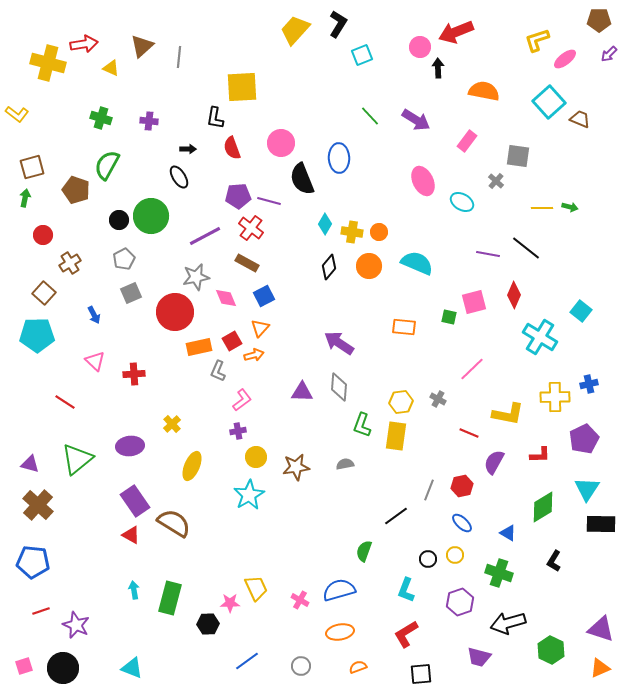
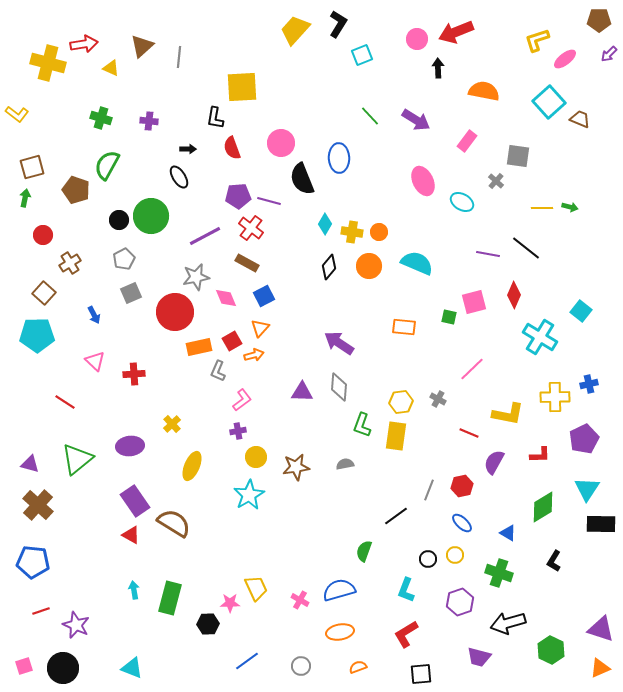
pink circle at (420, 47): moved 3 px left, 8 px up
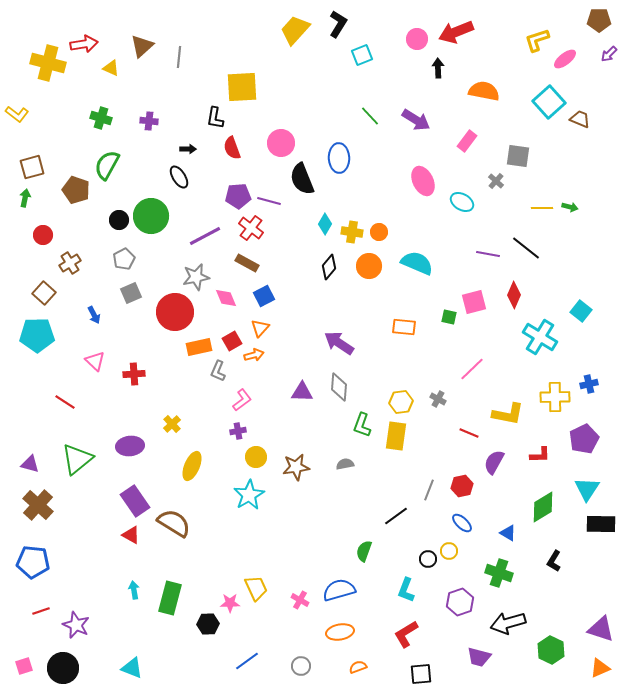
yellow circle at (455, 555): moved 6 px left, 4 px up
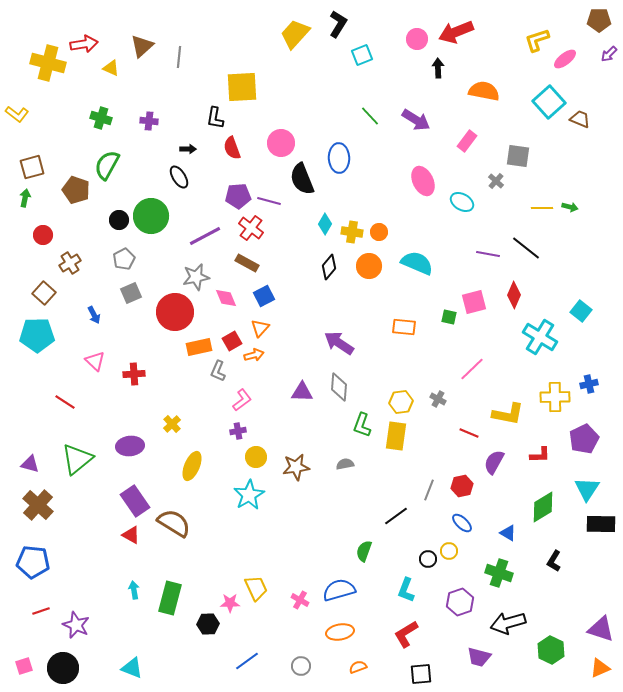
yellow trapezoid at (295, 30): moved 4 px down
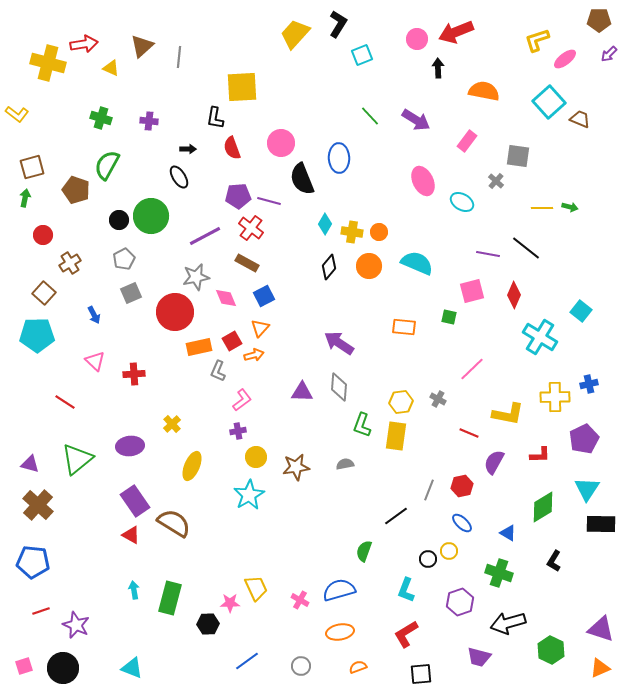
pink square at (474, 302): moved 2 px left, 11 px up
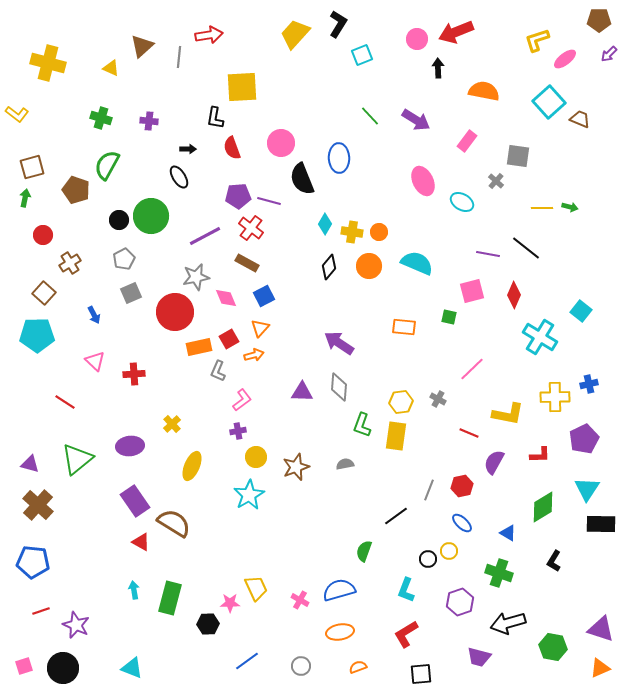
red arrow at (84, 44): moved 125 px right, 9 px up
red square at (232, 341): moved 3 px left, 2 px up
brown star at (296, 467): rotated 12 degrees counterclockwise
red triangle at (131, 535): moved 10 px right, 7 px down
green hexagon at (551, 650): moved 2 px right, 3 px up; rotated 16 degrees counterclockwise
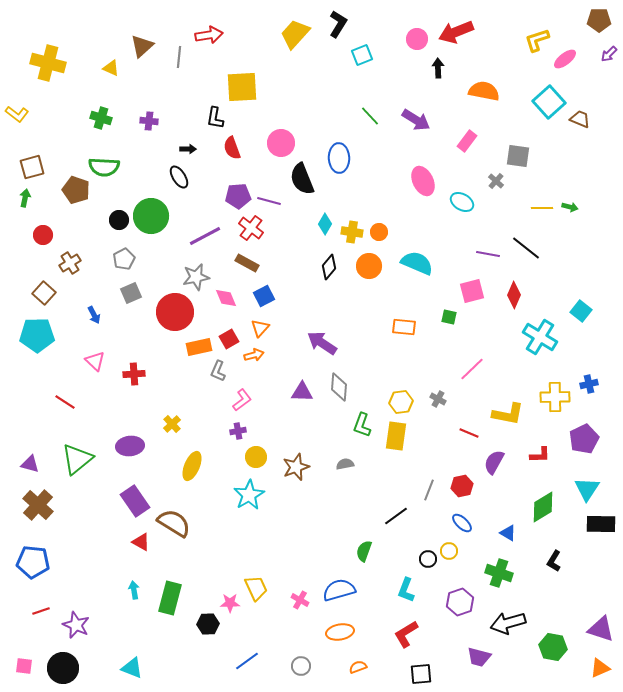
green semicircle at (107, 165): moved 3 px left, 2 px down; rotated 116 degrees counterclockwise
purple arrow at (339, 343): moved 17 px left
pink square at (24, 666): rotated 24 degrees clockwise
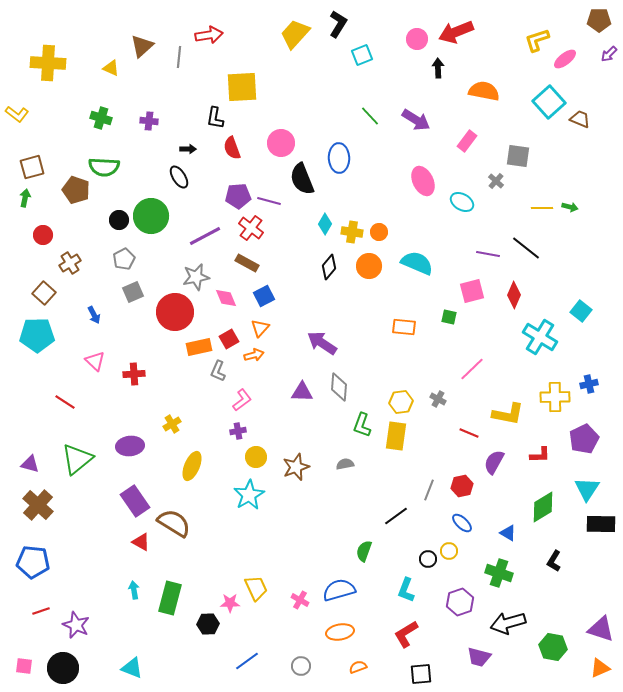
yellow cross at (48, 63): rotated 12 degrees counterclockwise
gray square at (131, 293): moved 2 px right, 1 px up
yellow cross at (172, 424): rotated 12 degrees clockwise
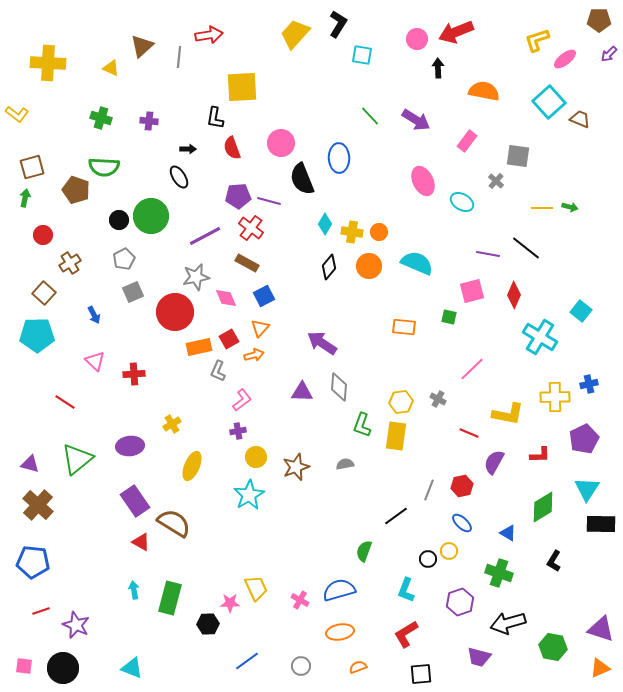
cyan square at (362, 55): rotated 30 degrees clockwise
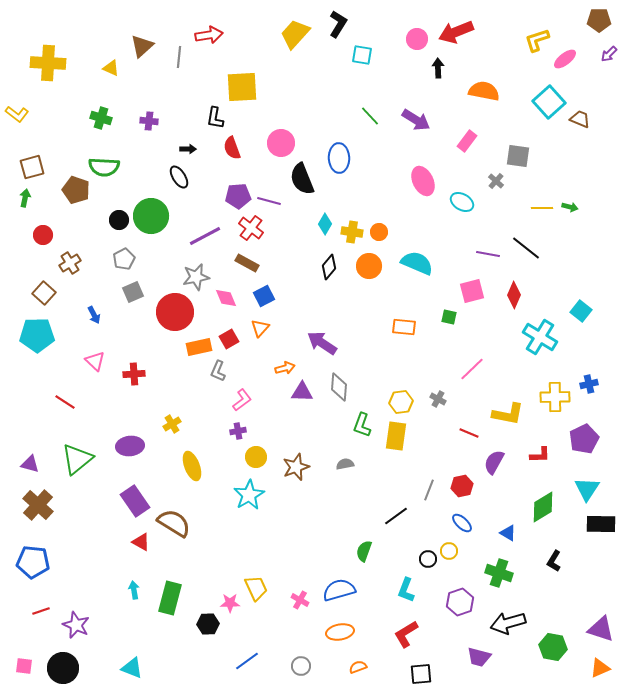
orange arrow at (254, 355): moved 31 px right, 13 px down
yellow ellipse at (192, 466): rotated 44 degrees counterclockwise
